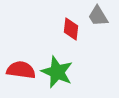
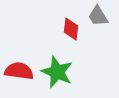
red semicircle: moved 2 px left, 1 px down
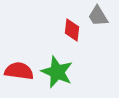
red diamond: moved 1 px right, 1 px down
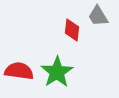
green star: rotated 16 degrees clockwise
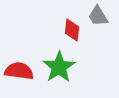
green star: moved 2 px right, 5 px up
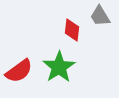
gray trapezoid: moved 2 px right
red semicircle: rotated 136 degrees clockwise
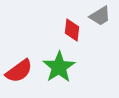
gray trapezoid: rotated 90 degrees counterclockwise
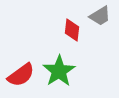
green star: moved 4 px down
red semicircle: moved 2 px right, 4 px down
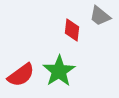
gray trapezoid: rotated 70 degrees clockwise
